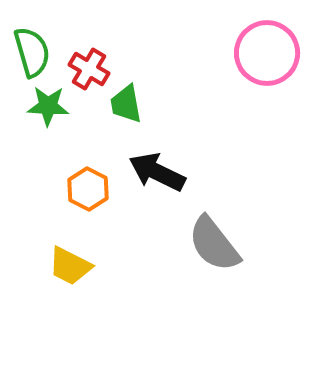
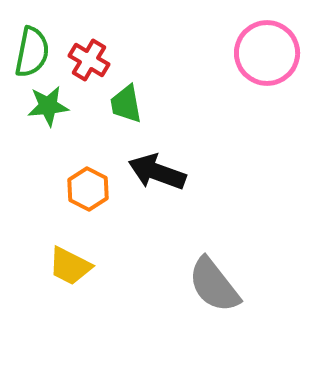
green semicircle: rotated 27 degrees clockwise
red cross: moved 9 px up
green star: rotated 9 degrees counterclockwise
black arrow: rotated 6 degrees counterclockwise
gray semicircle: moved 41 px down
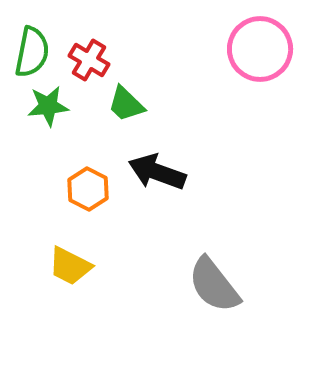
pink circle: moved 7 px left, 4 px up
green trapezoid: rotated 36 degrees counterclockwise
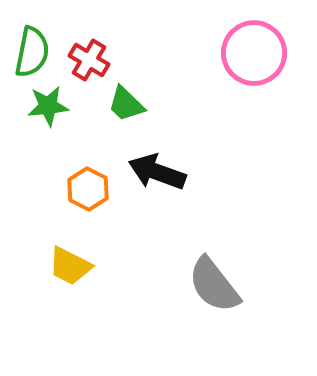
pink circle: moved 6 px left, 4 px down
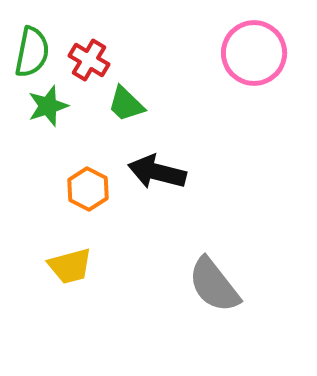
green star: rotated 12 degrees counterclockwise
black arrow: rotated 6 degrees counterclockwise
yellow trapezoid: rotated 42 degrees counterclockwise
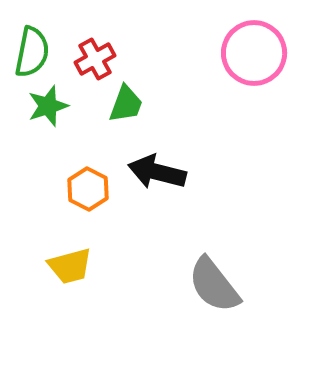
red cross: moved 6 px right, 1 px up; rotated 30 degrees clockwise
green trapezoid: rotated 114 degrees counterclockwise
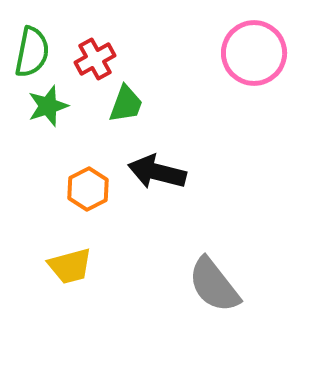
orange hexagon: rotated 6 degrees clockwise
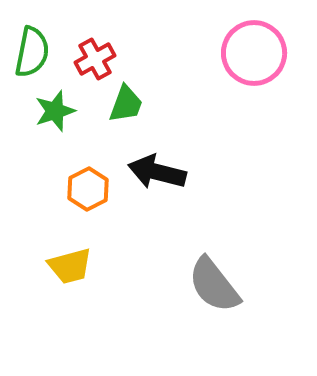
green star: moved 7 px right, 5 px down
